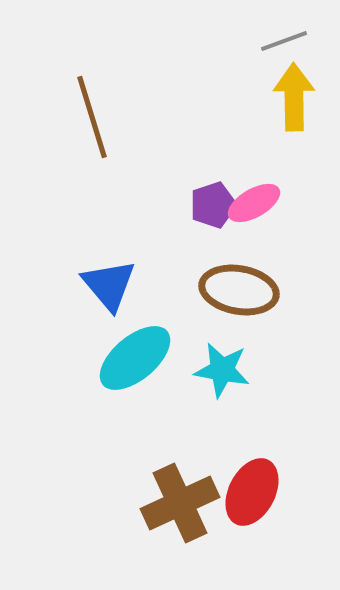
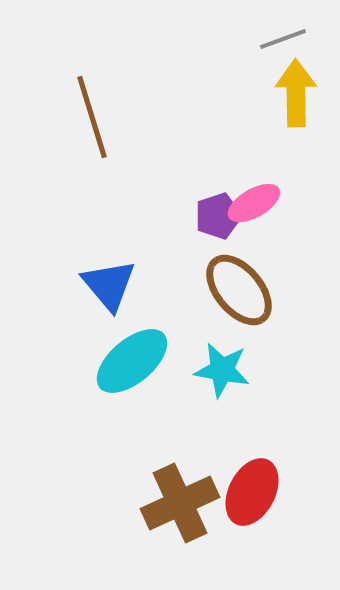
gray line: moved 1 px left, 2 px up
yellow arrow: moved 2 px right, 4 px up
purple pentagon: moved 5 px right, 11 px down
brown ellipse: rotated 40 degrees clockwise
cyan ellipse: moved 3 px left, 3 px down
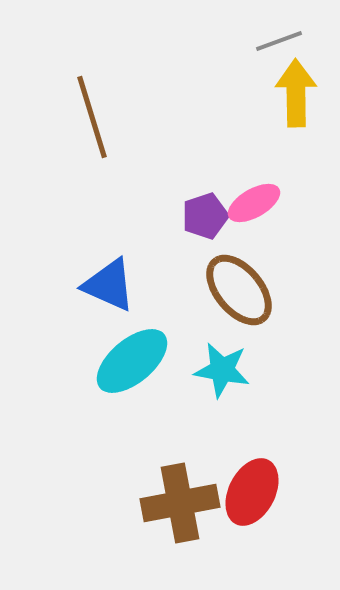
gray line: moved 4 px left, 2 px down
purple pentagon: moved 13 px left
blue triangle: rotated 26 degrees counterclockwise
brown cross: rotated 14 degrees clockwise
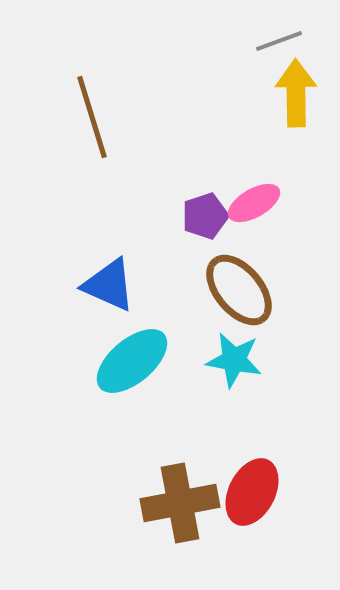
cyan star: moved 12 px right, 10 px up
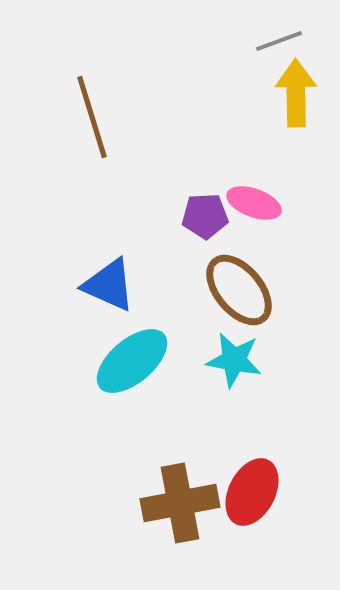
pink ellipse: rotated 50 degrees clockwise
purple pentagon: rotated 15 degrees clockwise
